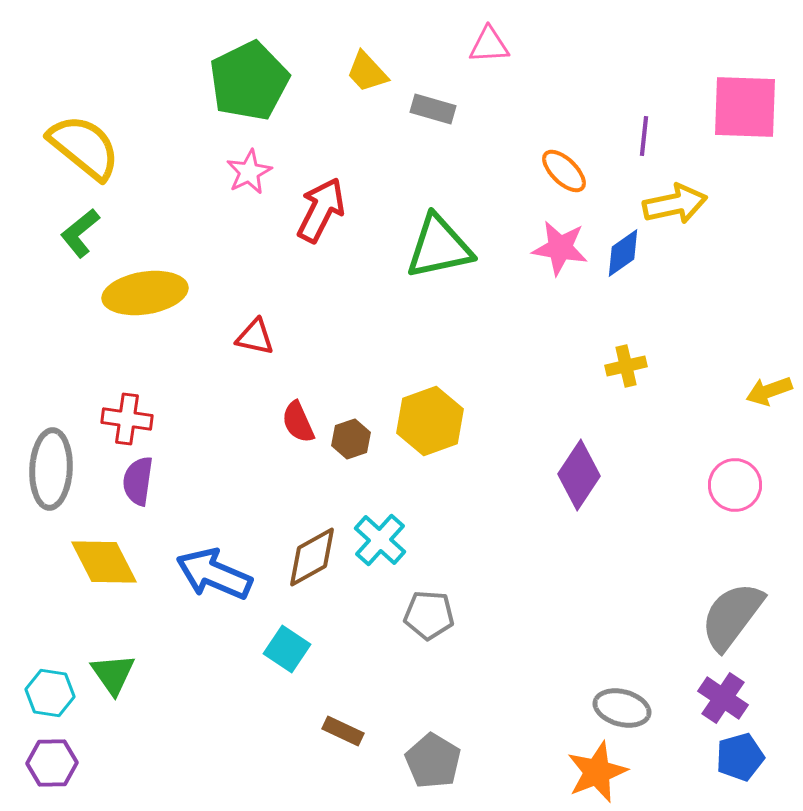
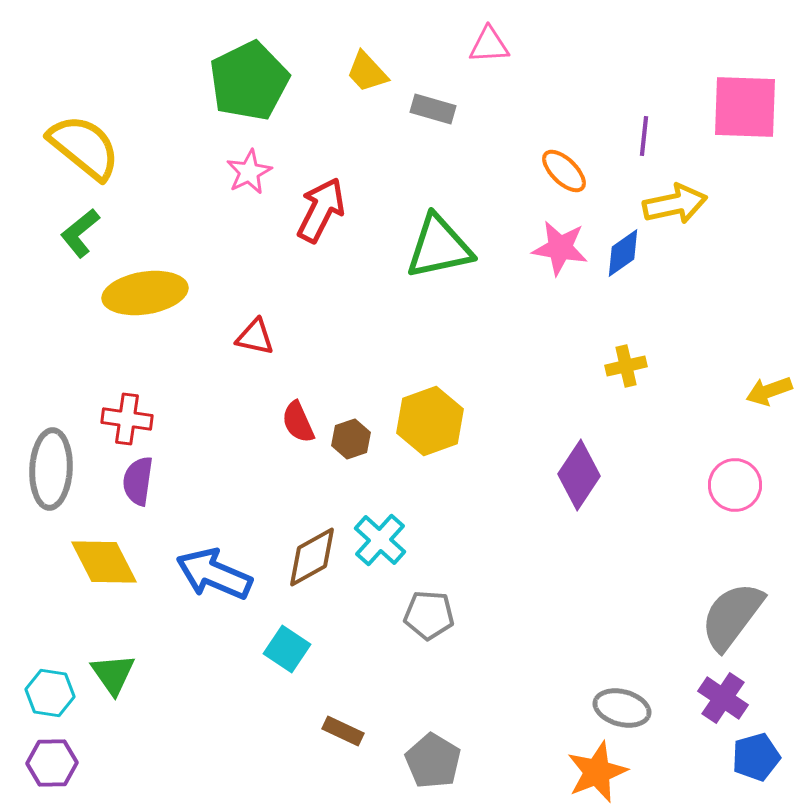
blue pentagon at (740, 757): moved 16 px right
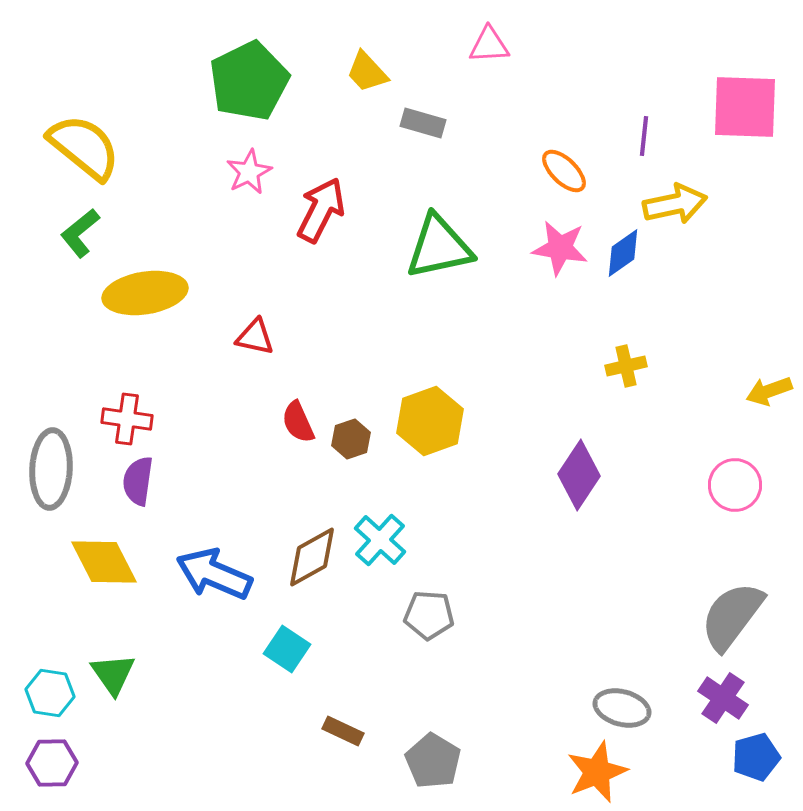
gray rectangle at (433, 109): moved 10 px left, 14 px down
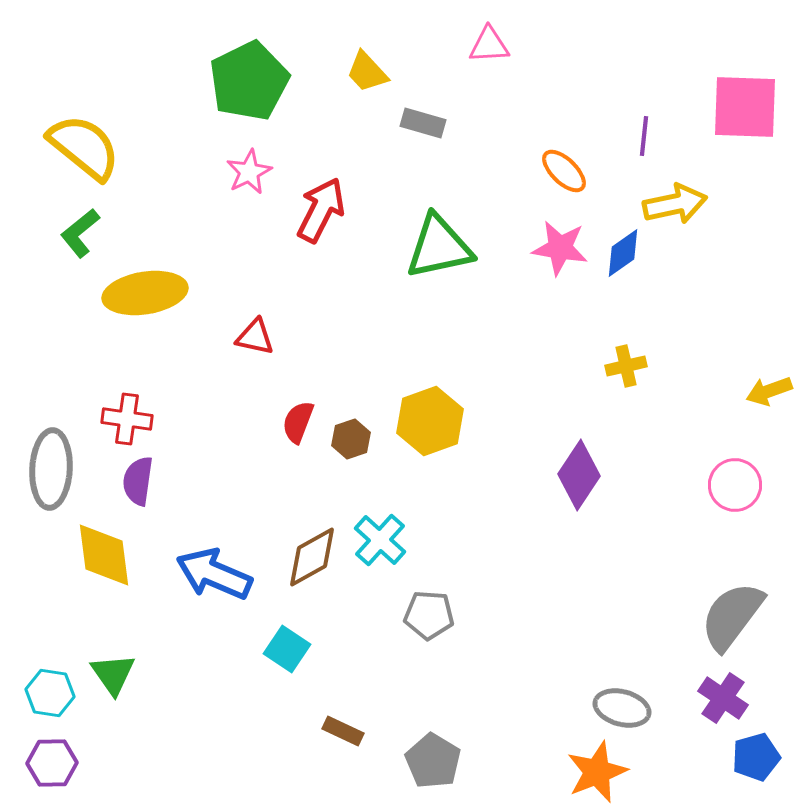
red semicircle at (298, 422): rotated 45 degrees clockwise
yellow diamond at (104, 562): moved 7 px up; rotated 20 degrees clockwise
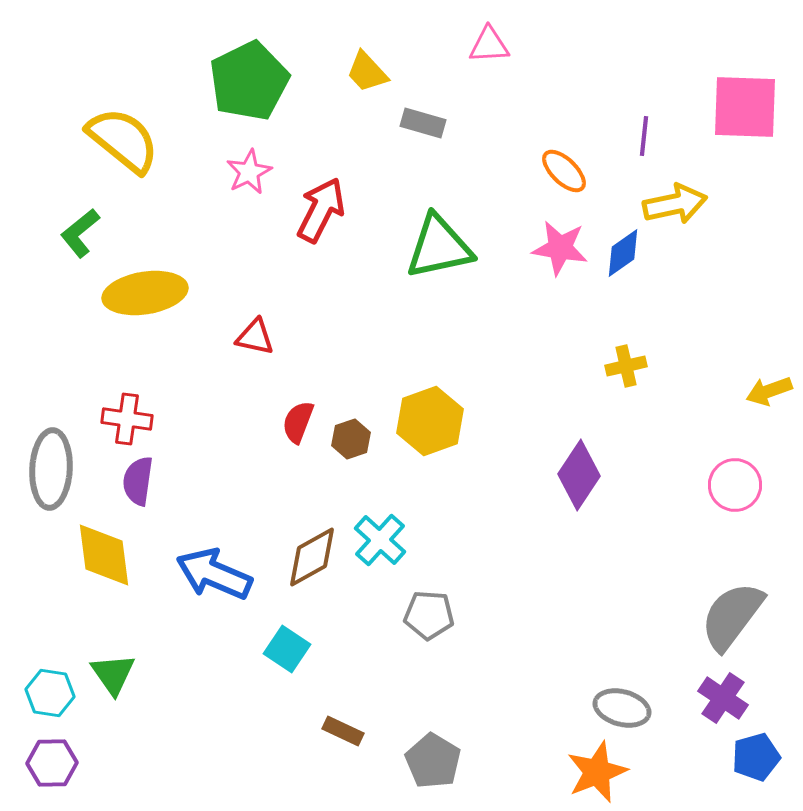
yellow semicircle at (84, 147): moved 39 px right, 7 px up
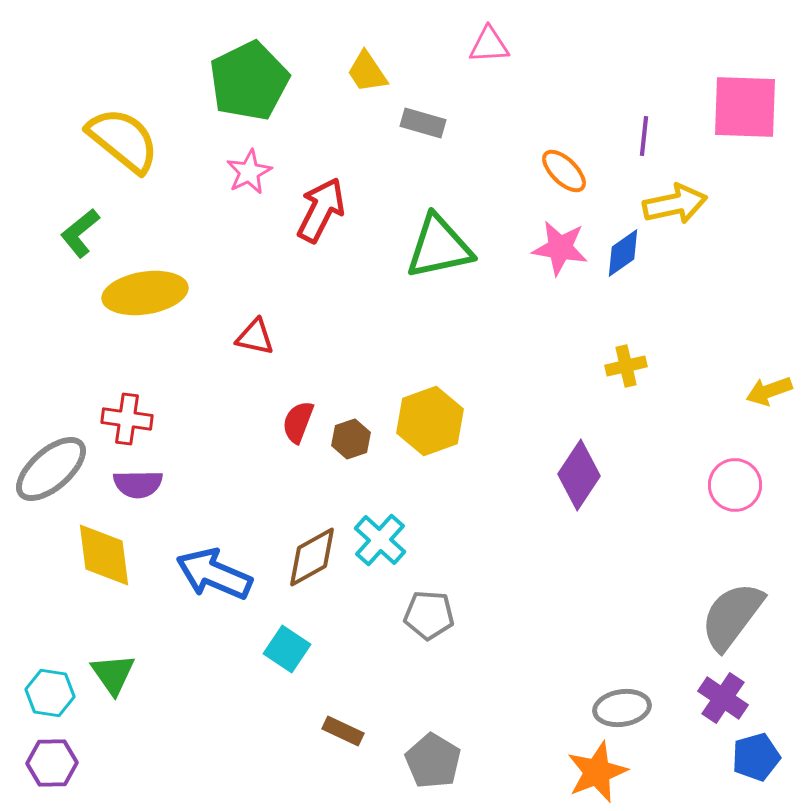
yellow trapezoid at (367, 72): rotated 9 degrees clockwise
gray ellipse at (51, 469): rotated 46 degrees clockwise
purple semicircle at (138, 481): moved 3 px down; rotated 99 degrees counterclockwise
gray ellipse at (622, 708): rotated 24 degrees counterclockwise
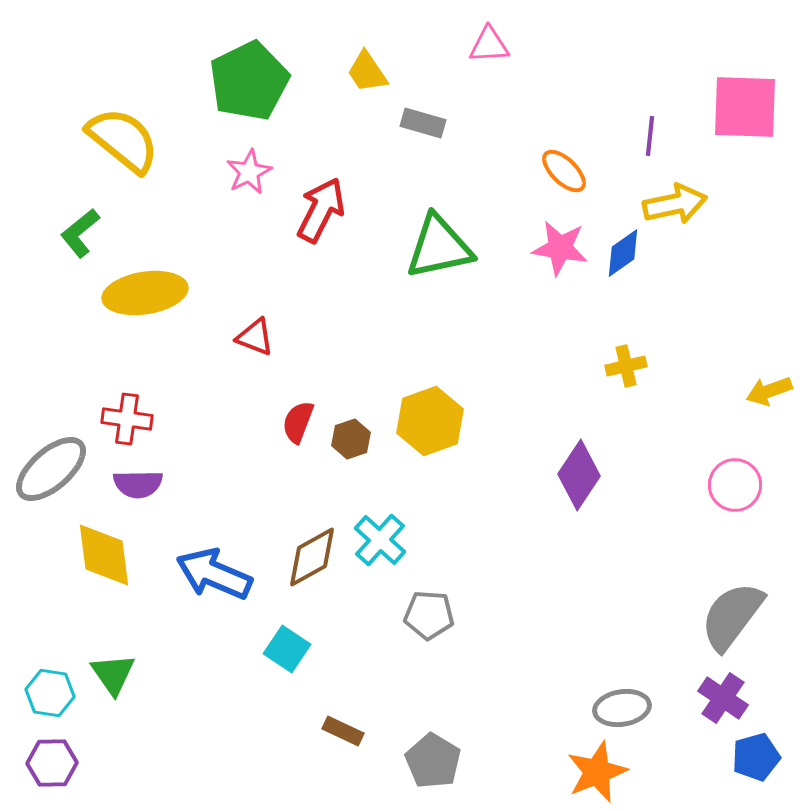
purple line at (644, 136): moved 6 px right
red triangle at (255, 337): rotated 9 degrees clockwise
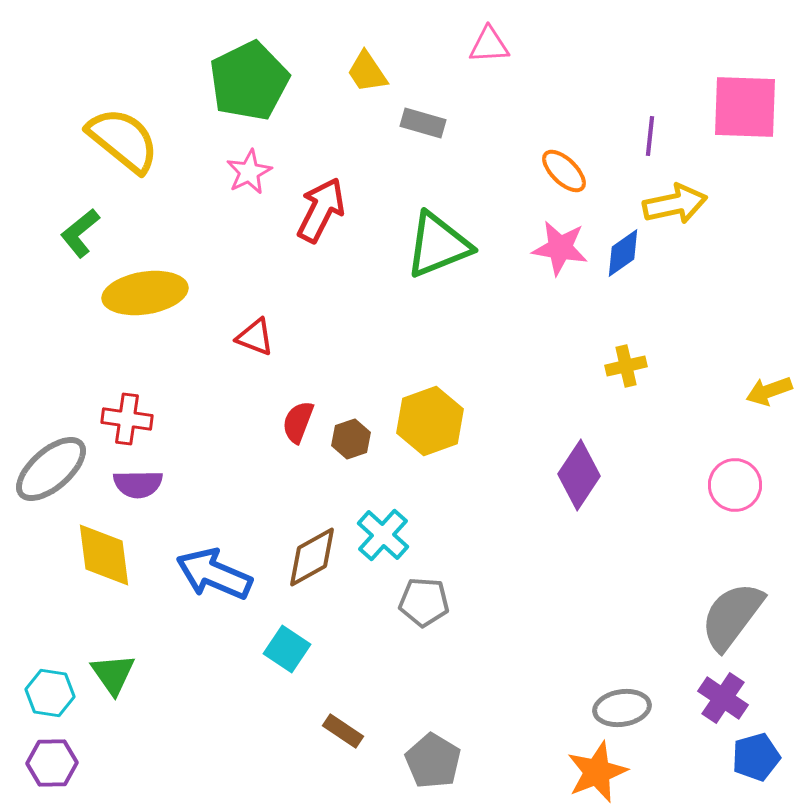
green triangle at (439, 247): moved 1 px left, 2 px up; rotated 10 degrees counterclockwise
cyan cross at (380, 540): moved 3 px right, 5 px up
gray pentagon at (429, 615): moved 5 px left, 13 px up
brown rectangle at (343, 731): rotated 9 degrees clockwise
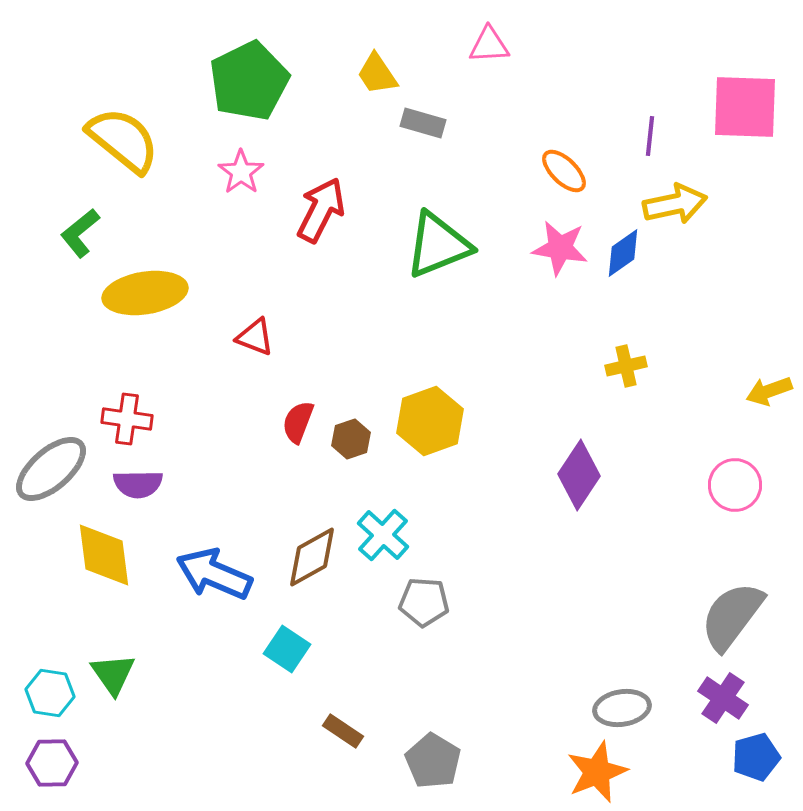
yellow trapezoid at (367, 72): moved 10 px right, 2 px down
pink star at (249, 172): moved 8 px left; rotated 9 degrees counterclockwise
